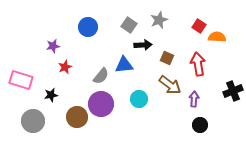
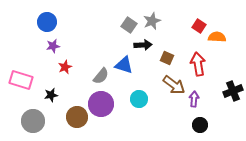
gray star: moved 7 px left, 1 px down
blue circle: moved 41 px left, 5 px up
blue triangle: rotated 24 degrees clockwise
brown arrow: moved 4 px right
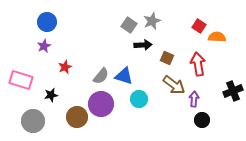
purple star: moved 9 px left; rotated 16 degrees counterclockwise
blue triangle: moved 11 px down
black circle: moved 2 px right, 5 px up
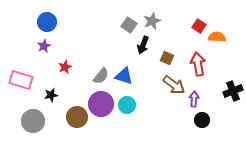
black arrow: rotated 114 degrees clockwise
cyan circle: moved 12 px left, 6 px down
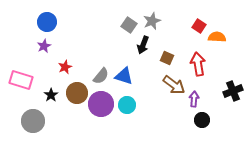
black star: rotated 24 degrees counterclockwise
brown circle: moved 24 px up
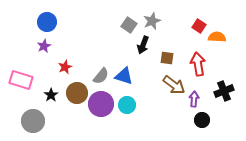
brown square: rotated 16 degrees counterclockwise
black cross: moved 9 px left
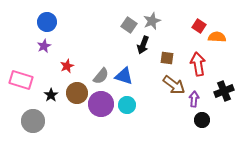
red star: moved 2 px right, 1 px up
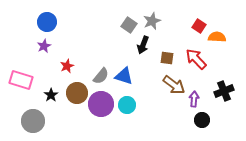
red arrow: moved 2 px left, 5 px up; rotated 35 degrees counterclockwise
